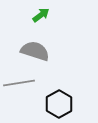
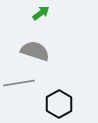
green arrow: moved 2 px up
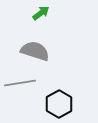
gray line: moved 1 px right
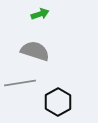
green arrow: moved 1 px left, 1 px down; rotated 18 degrees clockwise
black hexagon: moved 1 px left, 2 px up
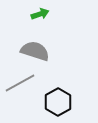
gray line: rotated 20 degrees counterclockwise
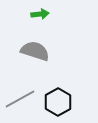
green arrow: rotated 12 degrees clockwise
gray line: moved 16 px down
